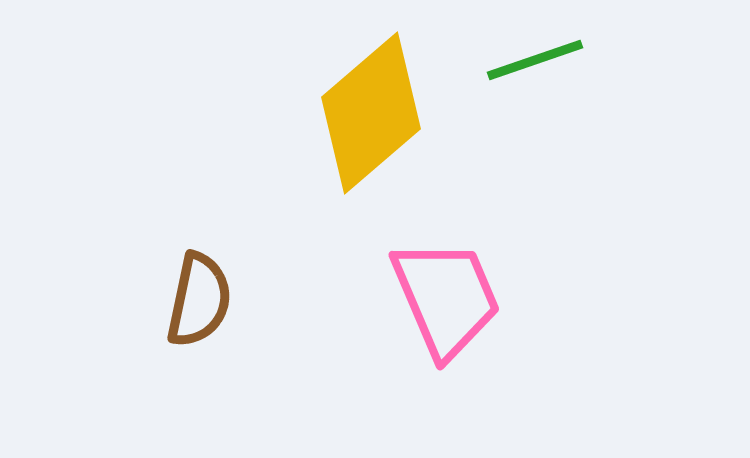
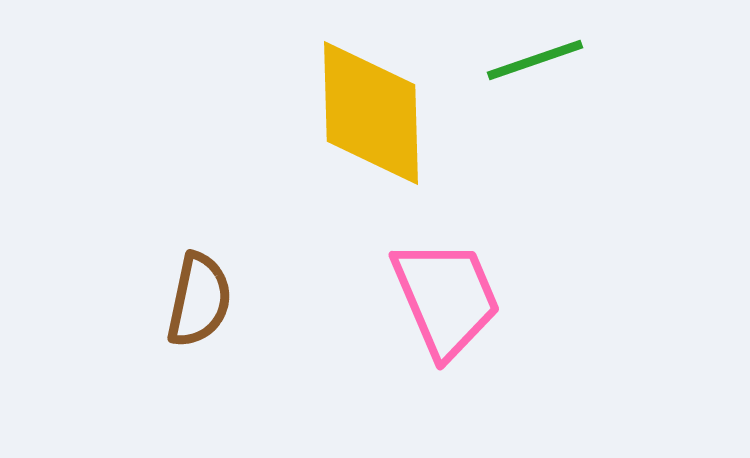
yellow diamond: rotated 51 degrees counterclockwise
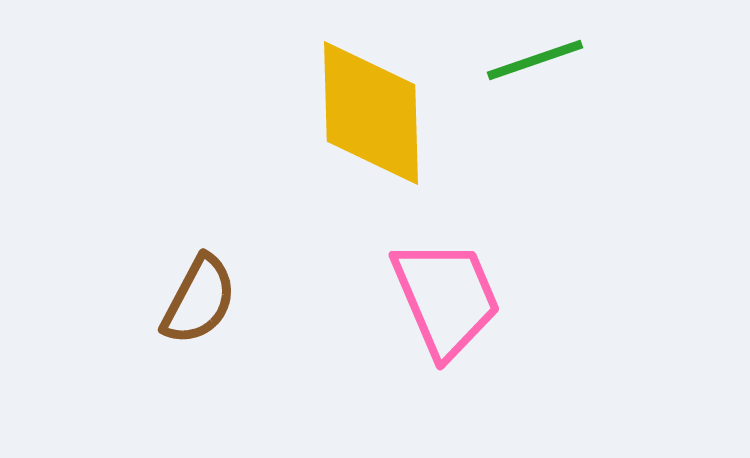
brown semicircle: rotated 16 degrees clockwise
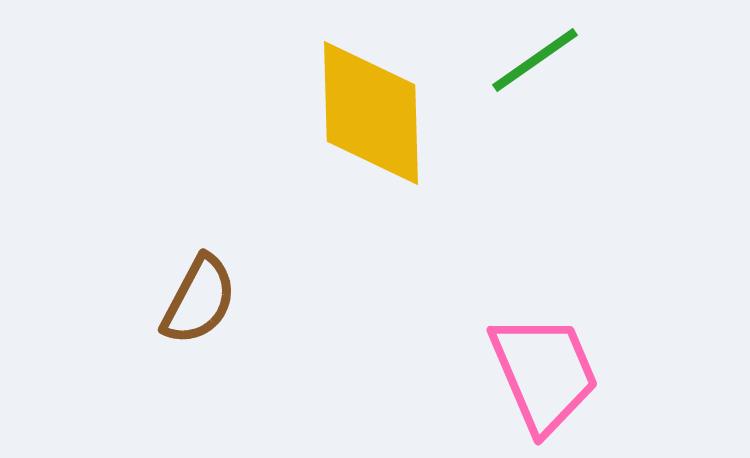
green line: rotated 16 degrees counterclockwise
pink trapezoid: moved 98 px right, 75 px down
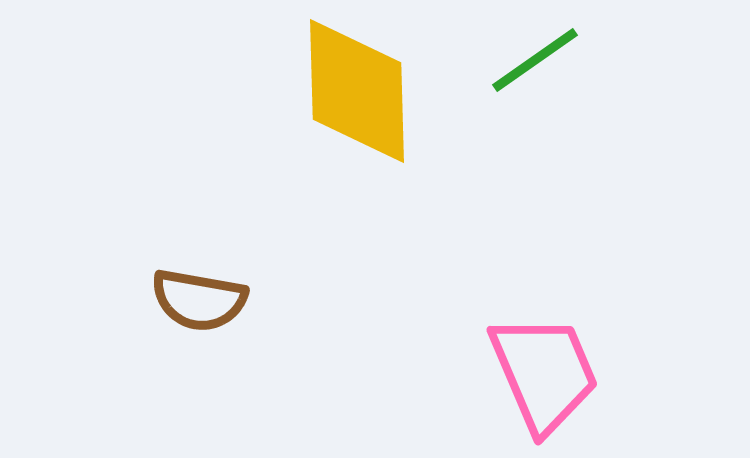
yellow diamond: moved 14 px left, 22 px up
brown semicircle: rotated 72 degrees clockwise
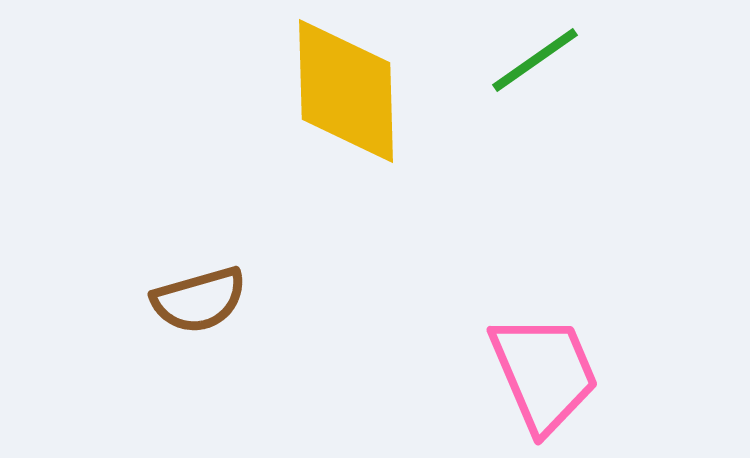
yellow diamond: moved 11 px left
brown semicircle: rotated 26 degrees counterclockwise
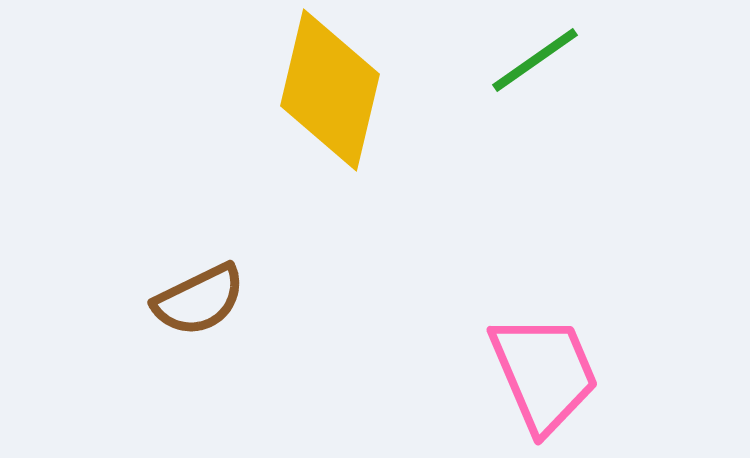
yellow diamond: moved 16 px left, 1 px up; rotated 15 degrees clockwise
brown semicircle: rotated 10 degrees counterclockwise
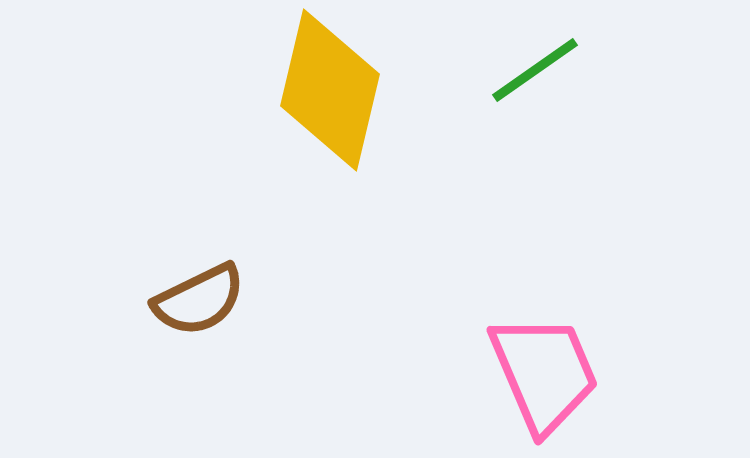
green line: moved 10 px down
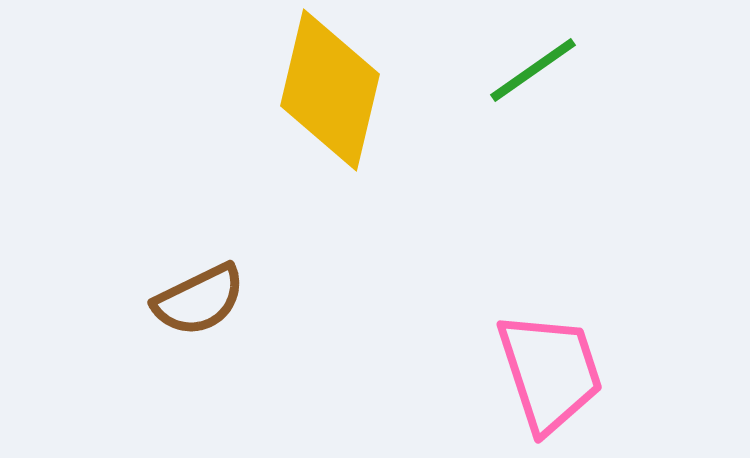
green line: moved 2 px left
pink trapezoid: moved 6 px right, 1 px up; rotated 5 degrees clockwise
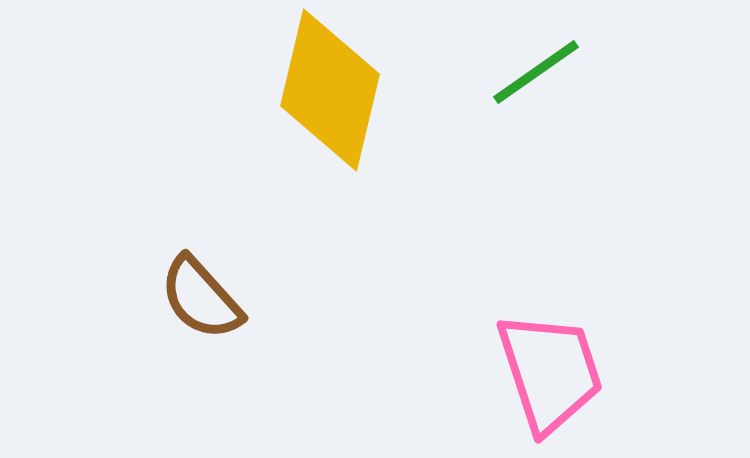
green line: moved 3 px right, 2 px down
brown semicircle: moved 2 px right, 2 px up; rotated 74 degrees clockwise
